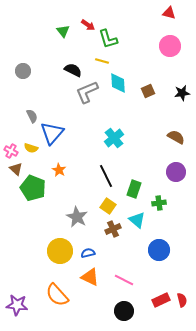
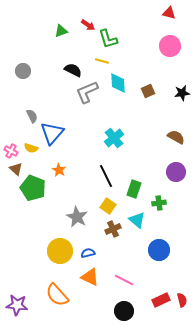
green triangle: moved 2 px left; rotated 48 degrees clockwise
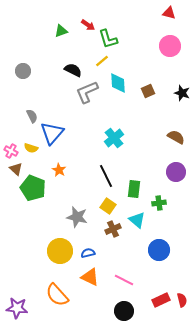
yellow line: rotated 56 degrees counterclockwise
black star: rotated 28 degrees clockwise
green rectangle: rotated 12 degrees counterclockwise
gray star: rotated 15 degrees counterclockwise
purple star: moved 3 px down
